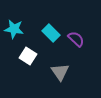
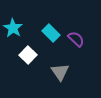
cyan star: moved 1 px left, 1 px up; rotated 24 degrees clockwise
white square: moved 1 px up; rotated 12 degrees clockwise
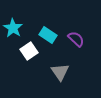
cyan rectangle: moved 3 px left, 2 px down; rotated 12 degrees counterclockwise
white square: moved 1 px right, 4 px up; rotated 12 degrees clockwise
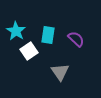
cyan star: moved 3 px right, 3 px down
cyan rectangle: rotated 66 degrees clockwise
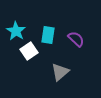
gray triangle: rotated 24 degrees clockwise
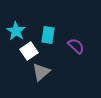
purple semicircle: moved 7 px down
gray triangle: moved 19 px left
